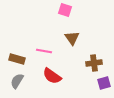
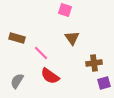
pink line: moved 3 px left, 2 px down; rotated 35 degrees clockwise
brown rectangle: moved 21 px up
red semicircle: moved 2 px left
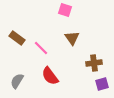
brown rectangle: rotated 21 degrees clockwise
pink line: moved 5 px up
red semicircle: rotated 18 degrees clockwise
purple square: moved 2 px left, 1 px down
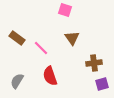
red semicircle: rotated 18 degrees clockwise
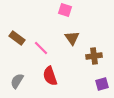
brown cross: moved 7 px up
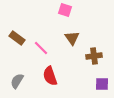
purple square: rotated 16 degrees clockwise
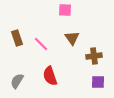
pink square: rotated 16 degrees counterclockwise
brown rectangle: rotated 35 degrees clockwise
pink line: moved 4 px up
purple square: moved 4 px left, 2 px up
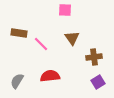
brown rectangle: moved 2 px right, 5 px up; rotated 63 degrees counterclockwise
brown cross: moved 1 px down
red semicircle: rotated 102 degrees clockwise
purple square: rotated 32 degrees counterclockwise
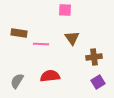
pink line: rotated 42 degrees counterclockwise
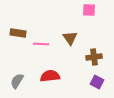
pink square: moved 24 px right
brown rectangle: moved 1 px left
brown triangle: moved 2 px left
purple square: moved 1 px left; rotated 32 degrees counterclockwise
